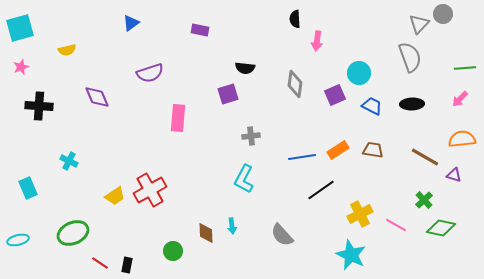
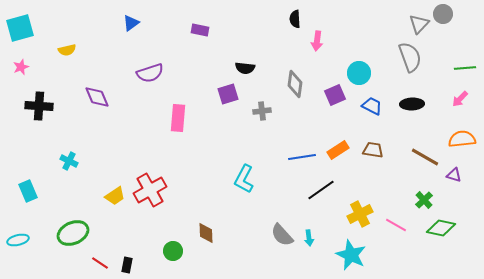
gray cross at (251, 136): moved 11 px right, 25 px up
cyan rectangle at (28, 188): moved 3 px down
cyan arrow at (232, 226): moved 77 px right, 12 px down
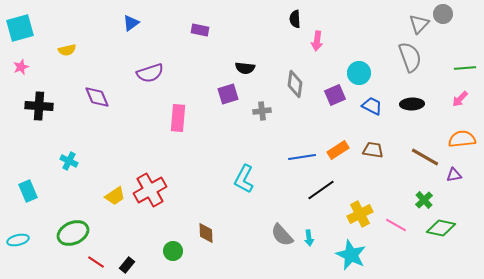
purple triangle at (454, 175): rotated 28 degrees counterclockwise
red line at (100, 263): moved 4 px left, 1 px up
black rectangle at (127, 265): rotated 28 degrees clockwise
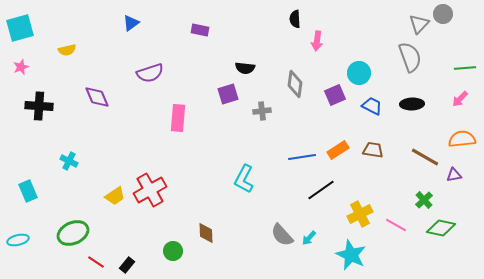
cyan arrow at (309, 238): rotated 49 degrees clockwise
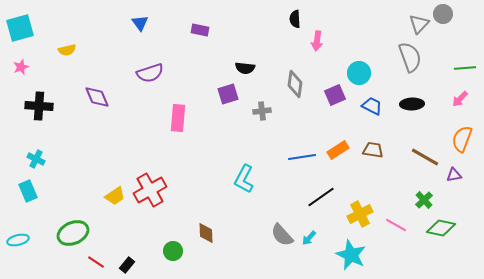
blue triangle at (131, 23): moved 9 px right; rotated 30 degrees counterclockwise
orange semicircle at (462, 139): rotated 64 degrees counterclockwise
cyan cross at (69, 161): moved 33 px left, 2 px up
black line at (321, 190): moved 7 px down
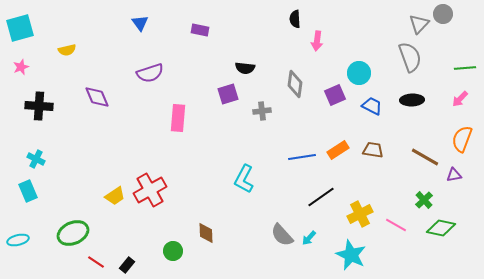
black ellipse at (412, 104): moved 4 px up
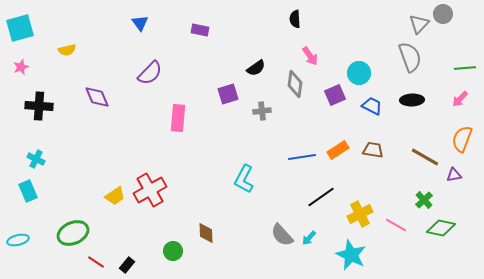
pink arrow at (317, 41): moved 7 px left, 15 px down; rotated 42 degrees counterclockwise
black semicircle at (245, 68): moved 11 px right; rotated 42 degrees counterclockwise
purple semicircle at (150, 73): rotated 28 degrees counterclockwise
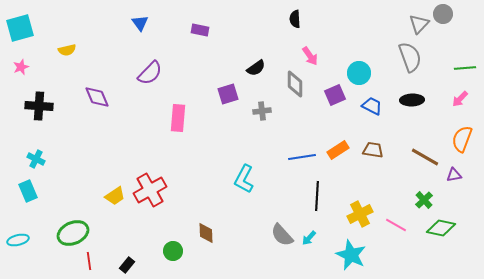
gray diamond at (295, 84): rotated 8 degrees counterclockwise
black line at (321, 197): moved 4 px left, 1 px up; rotated 52 degrees counterclockwise
red line at (96, 262): moved 7 px left, 1 px up; rotated 48 degrees clockwise
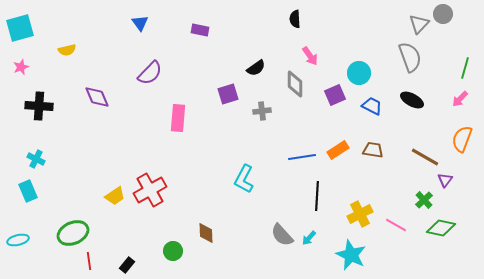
green line at (465, 68): rotated 70 degrees counterclockwise
black ellipse at (412, 100): rotated 30 degrees clockwise
purple triangle at (454, 175): moved 9 px left, 5 px down; rotated 42 degrees counterclockwise
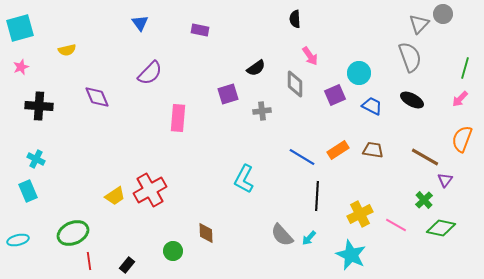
blue line at (302, 157): rotated 40 degrees clockwise
